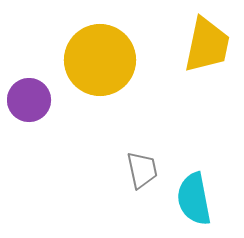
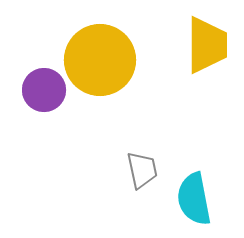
yellow trapezoid: rotated 12 degrees counterclockwise
purple circle: moved 15 px right, 10 px up
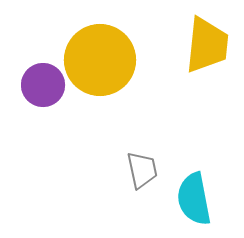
yellow trapezoid: rotated 6 degrees clockwise
purple circle: moved 1 px left, 5 px up
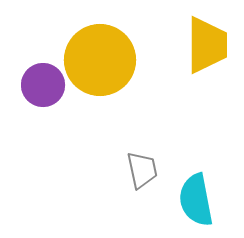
yellow trapezoid: rotated 6 degrees counterclockwise
cyan semicircle: moved 2 px right, 1 px down
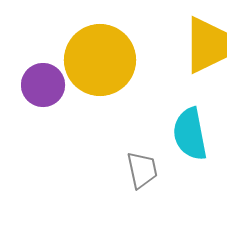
cyan semicircle: moved 6 px left, 66 px up
